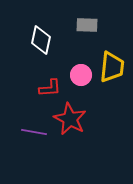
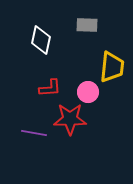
pink circle: moved 7 px right, 17 px down
red star: rotated 28 degrees counterclockwise
purple line: moved 1 px down
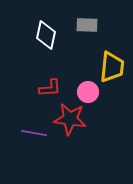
white diamond: moved 5 px right, 5 px up
red star: rotated 8 degrees clockwise
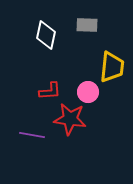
red L-shape: moved 3 px down
purple line: moved 2 px left, 2 px down
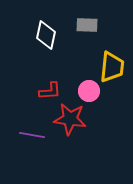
pink circle: moved 1 px right, 1 px up
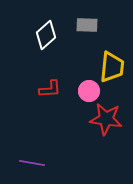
white diamond: rotated 36 degrees clockwise
red L-shape: moved 2 px up
red star: moved 36 px right
purple line: moved 28 px down
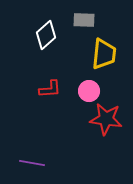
gray rectangle: moved 3 px left, 5 px up
yellow trapezoid: moved 8 px left, 13 px up
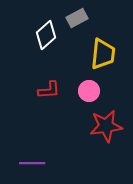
gray rectangle: moved 7 px left, 2 px up; rotated 30 degrees counterclockwise
yellow trapezoid: moved 1 px left
red L-shape: moved 1 px left, 1 px down
red star: moved 7 px down; rotated 16 degrees counterclockwise
purple line: rotated 10 degrees counterclockwise
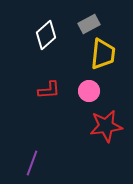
gray rectangle: moved 12 px right, 6 px down
purple line: rotated 70 degrees counterclockwise
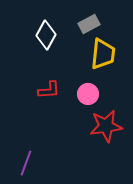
white diamond: rotated 20 degrees counterclockwise
pink circle: moved 1 px left, 3 px down
purple line: moved 6 px left
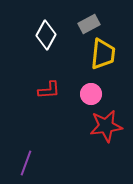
pink circle: moved 3 px right
